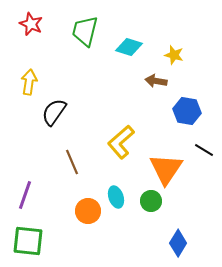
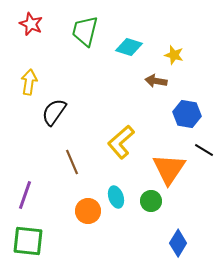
blue hexagon: moved 3 px down
orange triangle: moved 3 px right
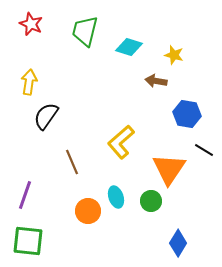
black semicircle: moved 8 px left, 4 px down
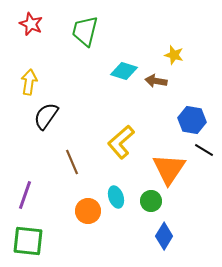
cyan diamond: moved 5 px left, 24 px down
blue hexagon: moved 5 px right, 6 px down
blue diamond: moved 14 px left, 7 px up
